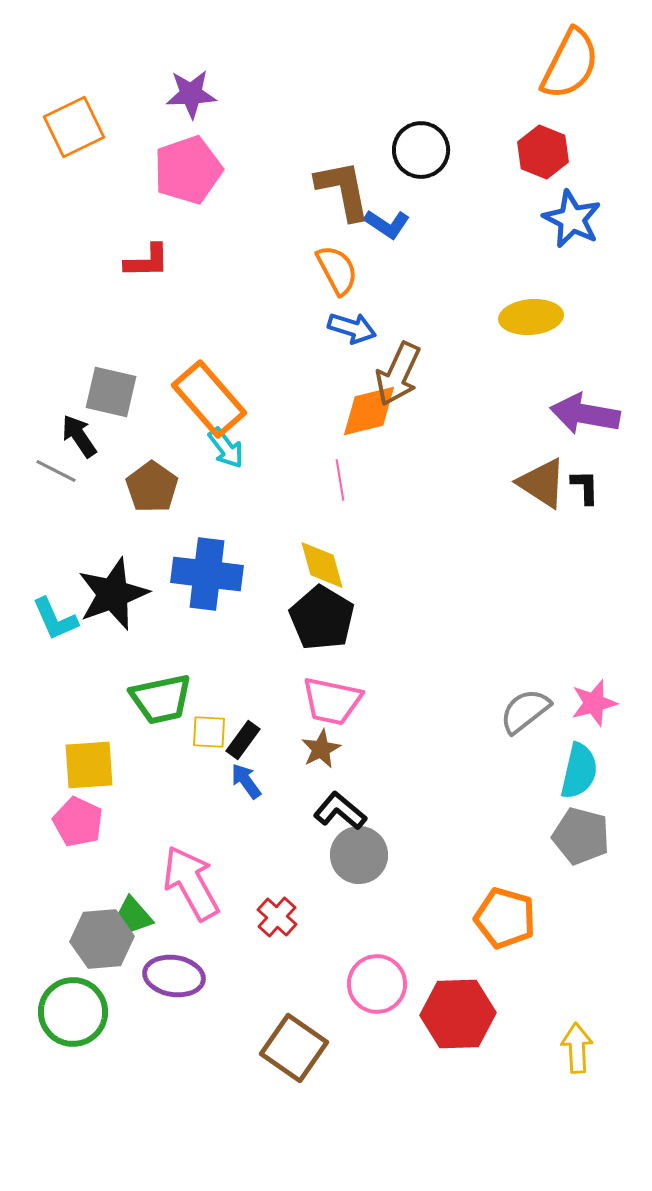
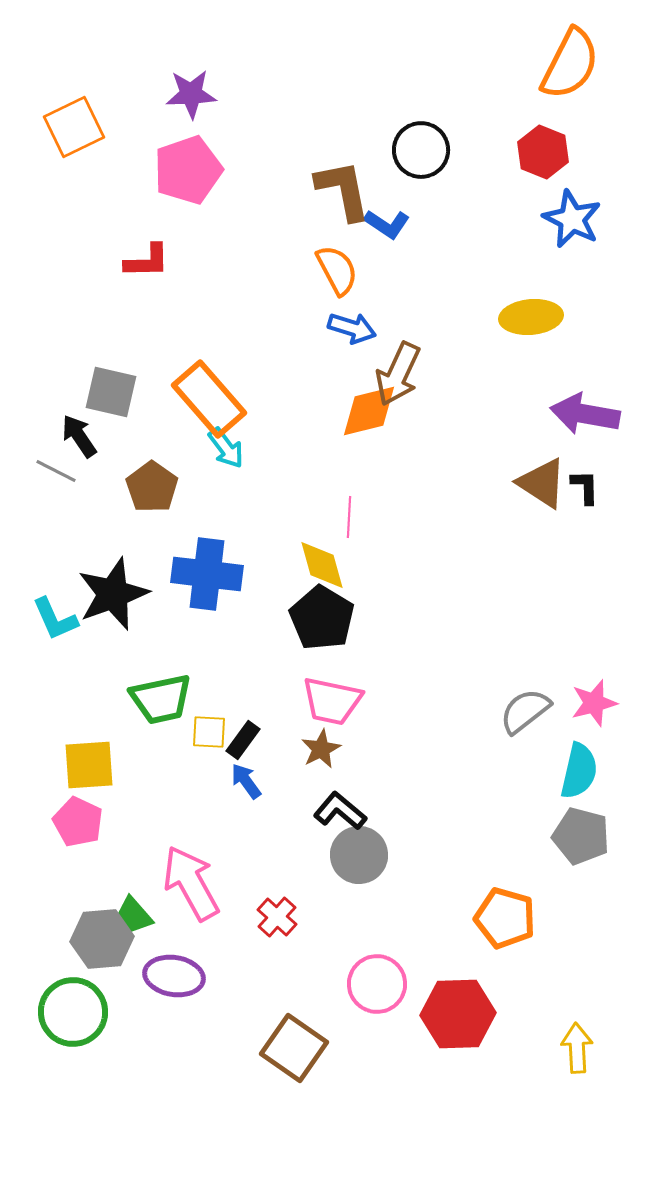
pink line at (340, 480): moved 9 px right, 37 px down; rotated 12 degrees clockwise
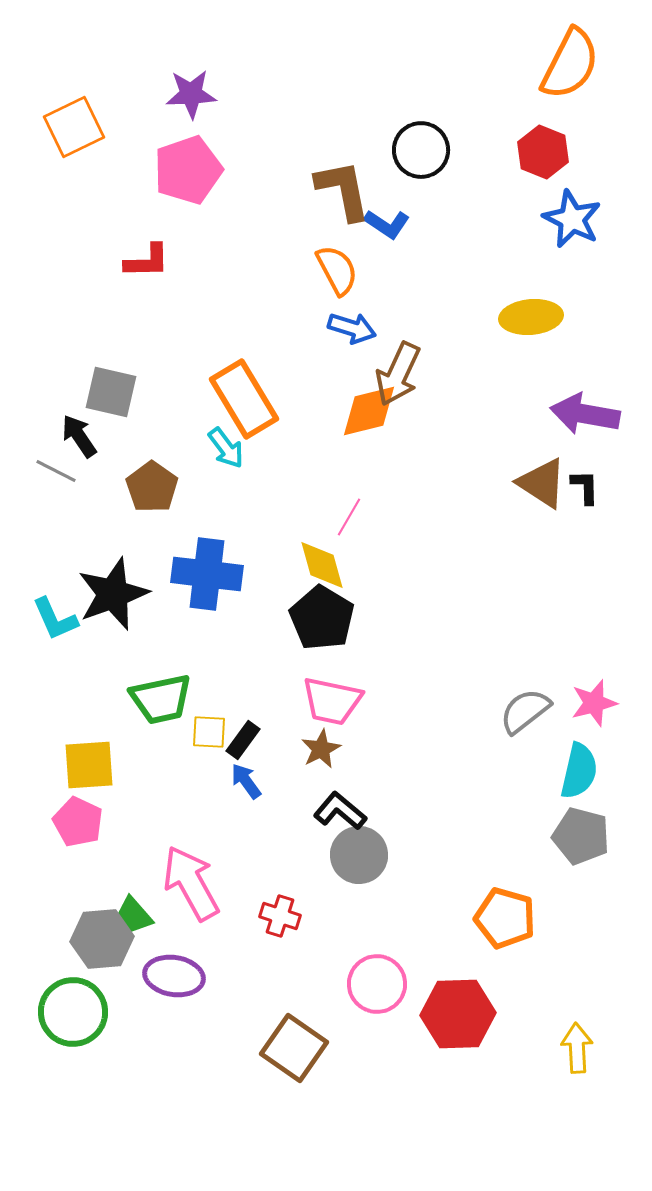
orange rectangle at (209, 399): moved 35 px right; rotated 10 degrees clockwise
pink line at (349, 517): rotated 27 degrees clockwise
red cross at (277, 917): moved 3 px right, 1 px up; rotated 24 degrees counterclockwise
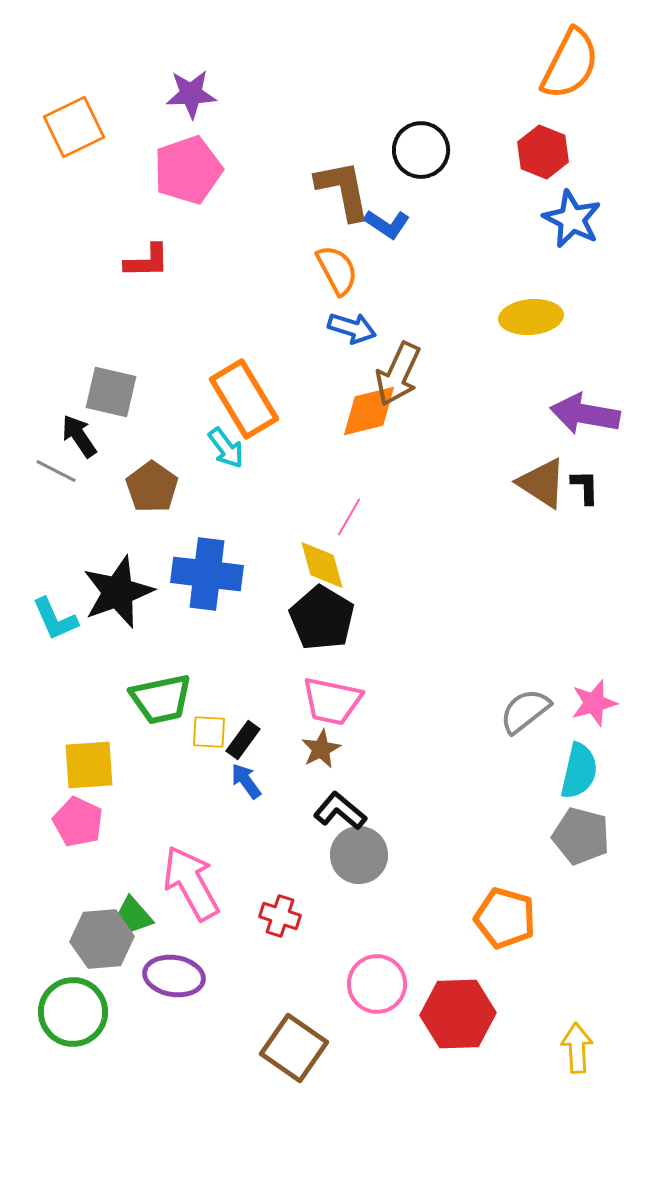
black star at (113, 594): moved 5 px right, 2 px up
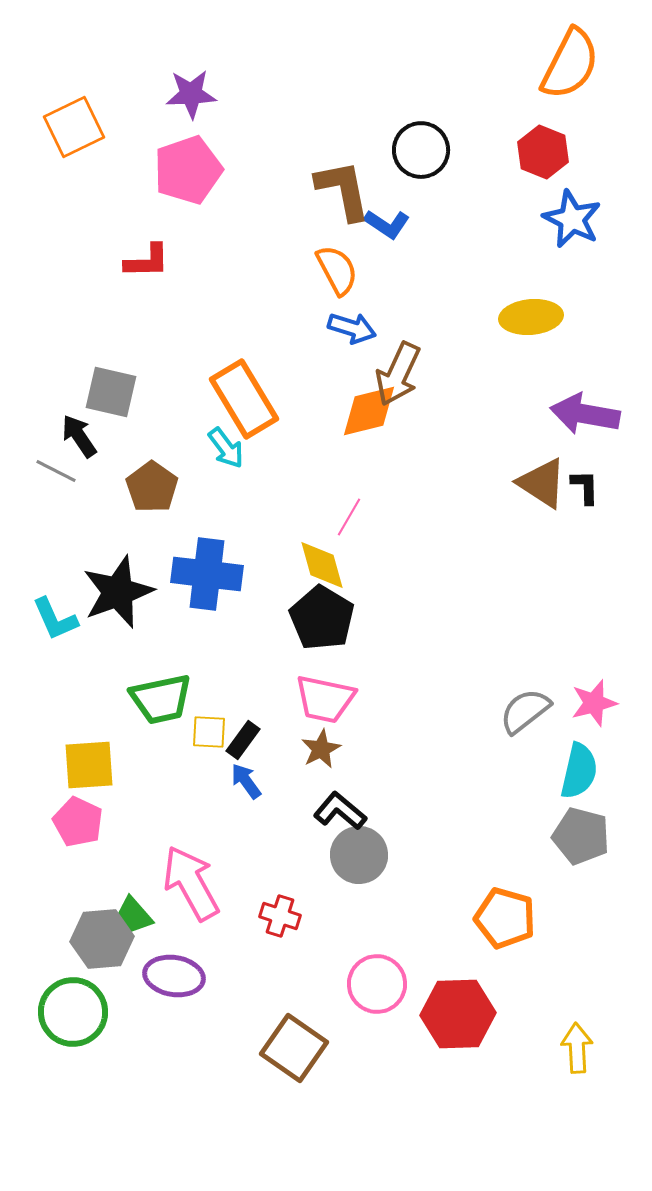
pink trapezoid at (332, 701): moved 7 px left, 2 px up
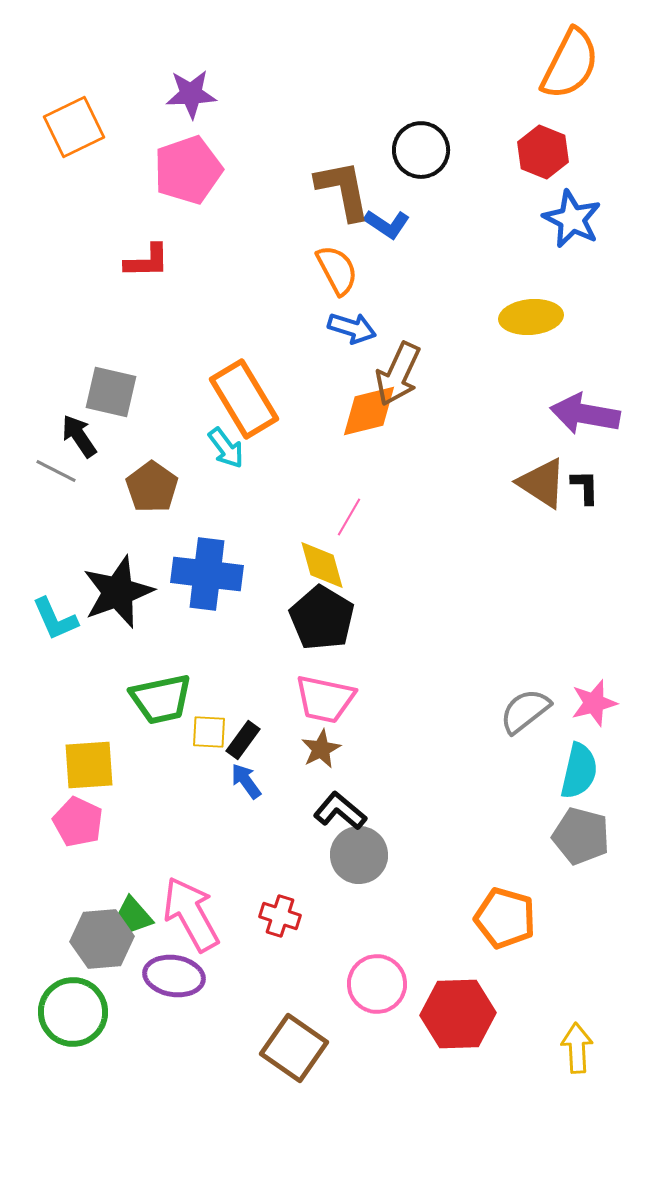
pink arrow at (191, 883): moved 31 px down
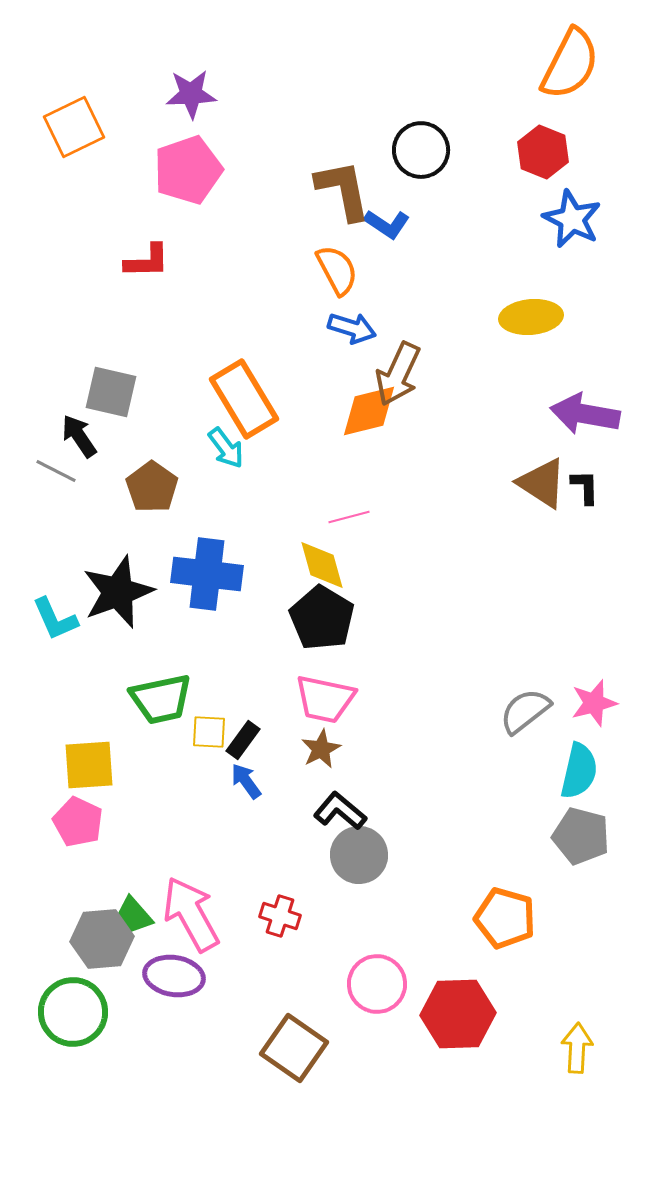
pink line at (349, 517): rotated 45 degrees clockwise
yellow arrow at (577, 1048): rotated 6 degrees clockwise
